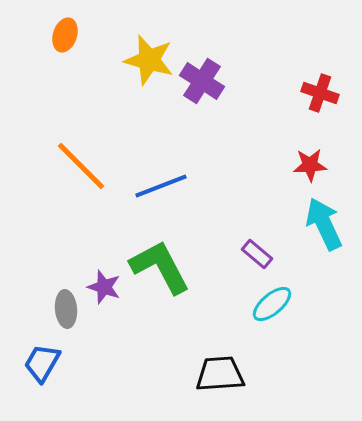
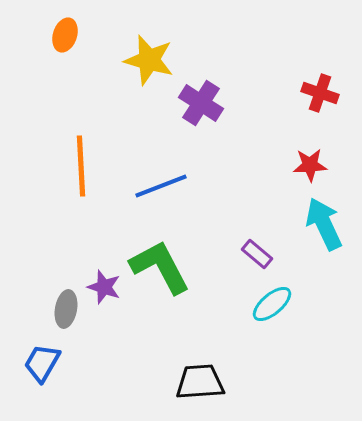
purple cross: moved 1 px left, 22 px down
orange line: rotated 42 degrees clockwise
gray ellipse: rotated 15 degrees clockwise
black trapezoid: moved 20 px left, 8 px down
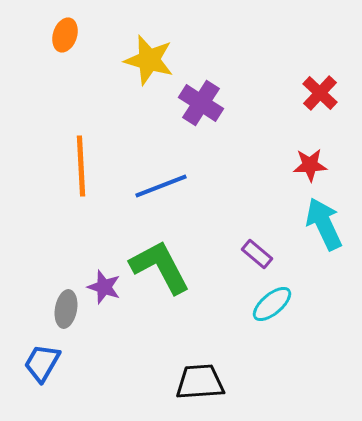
red cross: rotated 24 degrees clockwise
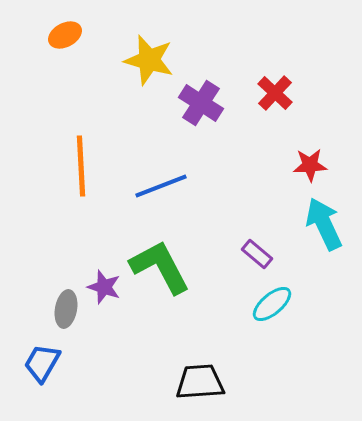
orange ellipse: rotated 44 degrees clockwise
red cross: moved 45 px left
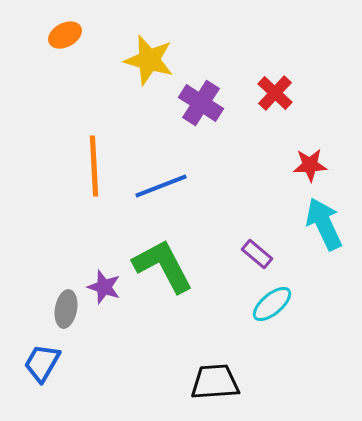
orange line: moved 13 px right
green L-shape: moved 3 px right, 1 px up
black trapezoid: moved 15 px right
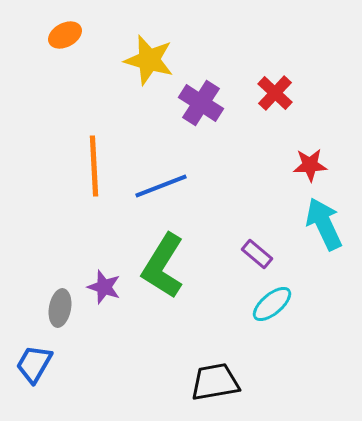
green L-shape: rotated 120 degrees counterclockwise
gray ellipse: moved 6 px left, 1 px up
blue trapezoid: moved 8 px left, 1 px down
black trapezoid: rotated 6 degrees counterclockwise
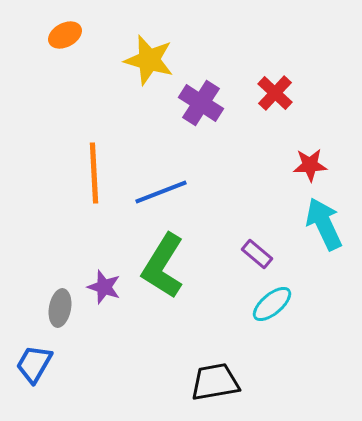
orange line: moved 7 px down
blue line: moved 6 px down
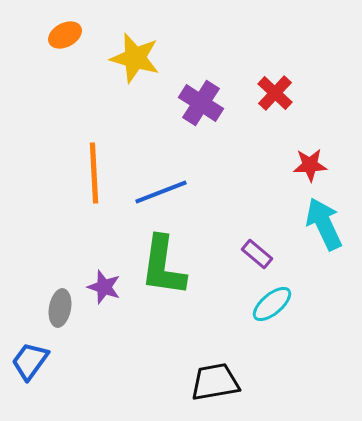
yellow star: moved 14 px left, 2 px up
green L-shape: rotated 24 degrees counterclockwise
blue trapezoid: moved 4 px left, 3 px up; rotated 6 degrees clockwise
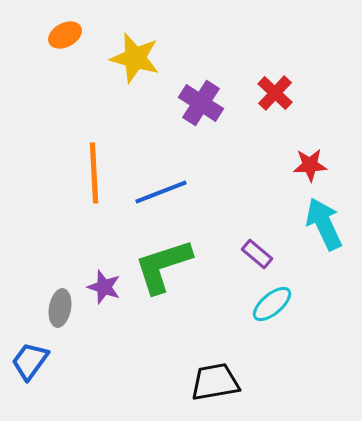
green L-shape: rotated 64 degrees clockwise
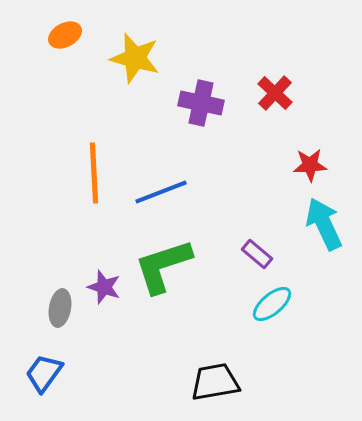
purple cross: rotated 21 degrees counterclockwise
blue trapezoid: moved 14 px right, 12 px down
